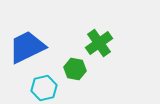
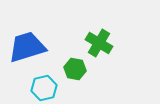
green cross: rotated 24 degrees counterclockwise
blue trapezoid: rotated 9 degrees clockwise
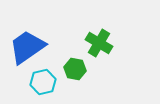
blue trapezoid: rotated 18 degrees counterclockwise
cyan hexagon: moved 1 px left, 6 px up
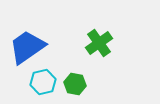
green cross: rotated 24 degrees clockwise
green hexagon: moved 15 px down
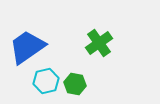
cyan hexagon: moved 3 px right, 1 px up
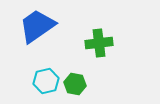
green cross: rotated 28 degrees clockwise
blue trapezoid: moved 10 px right, 21 px up
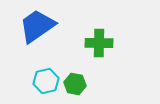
green cross: rotated 8 degrees clockwise
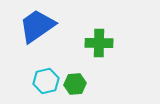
green hexagon: rotated 15 degrees counterclockwise
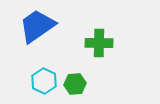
cyan hexagon: moved 2 px left; rotated 20 degrees counterclockwise
